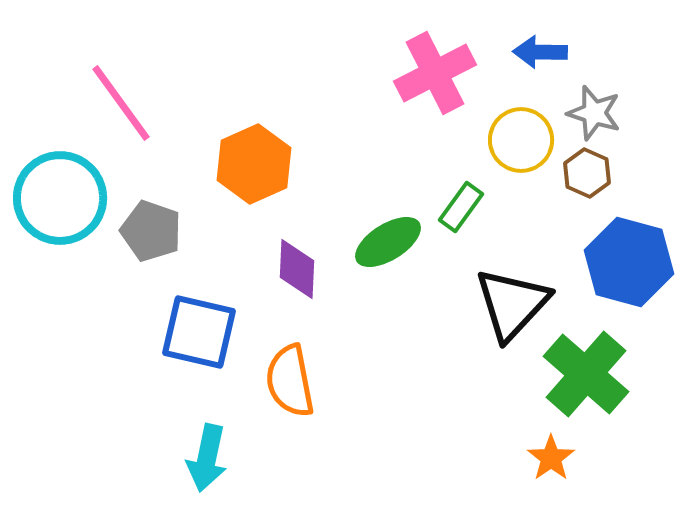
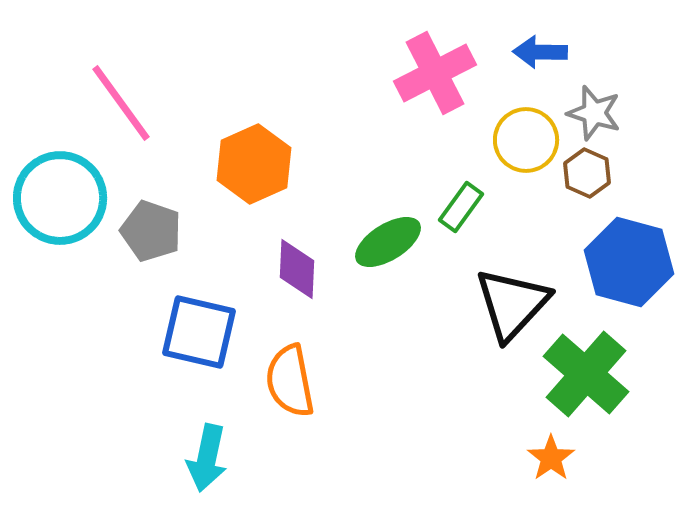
yellow circle: moved 5 px right
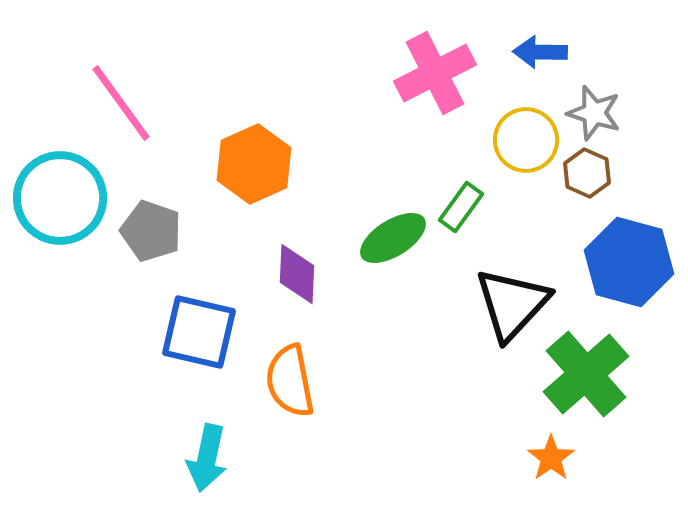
green ellipse: moved 5 px right, 4 px up
purple diamond: moved 5 px down
green cross: rotated 8 degrees clockwise
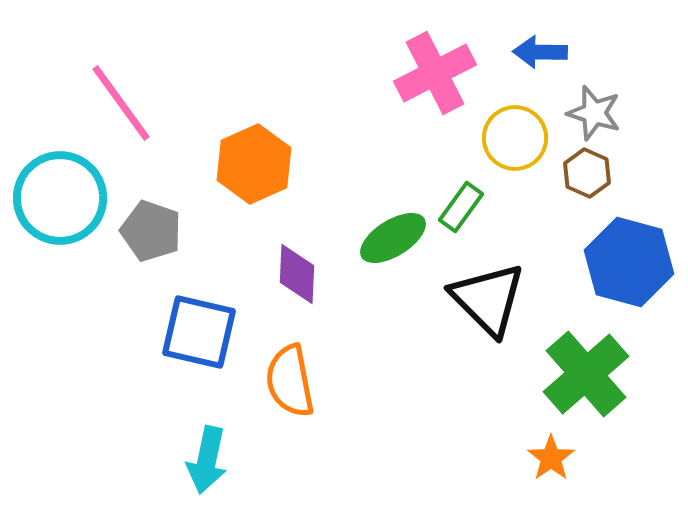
yellow circle: moved 11 px left, 2 px up
black triangle: moved 24 px left, 5 px up; rotated 28 degrees counterclockwise
cyan arrow: moved 2 px down
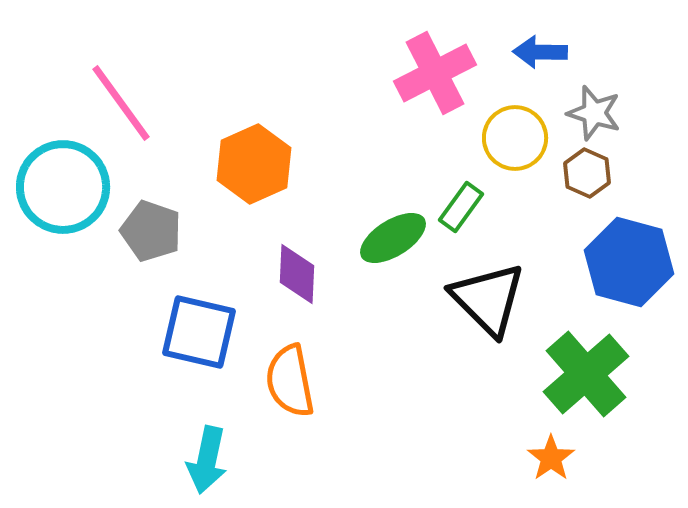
cyan circle: moved 3 px right, 11 px up
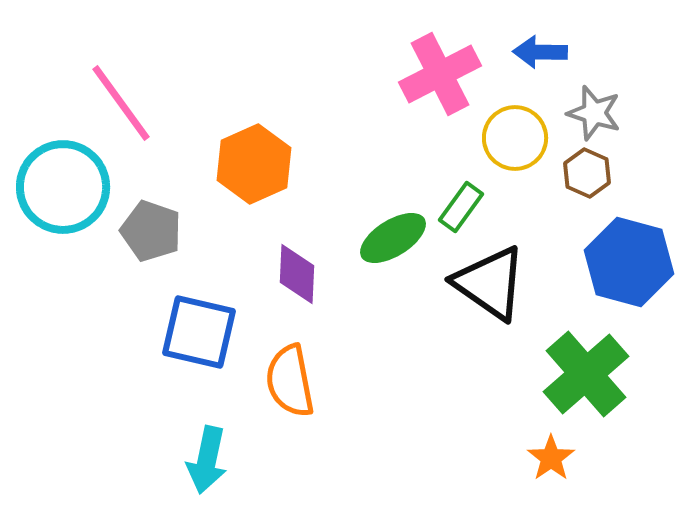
pink cross: moved 5 px right, 1 px down
black triangle: moved 2 px right, 16 px up; rotated 10 degrees counterclockwise
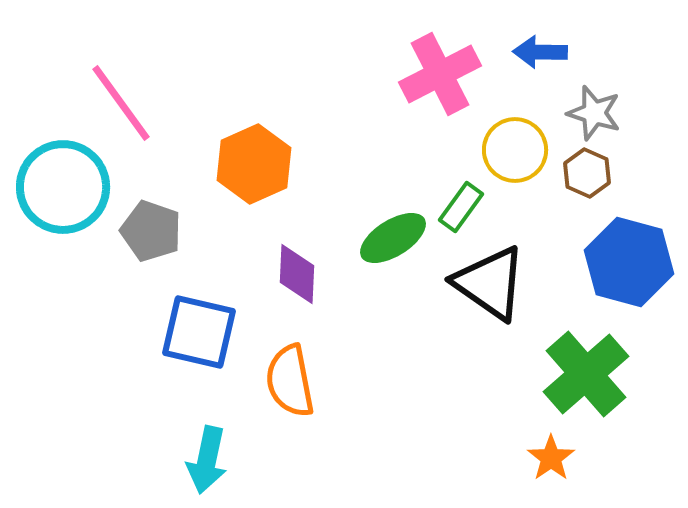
yellow circle: moved 12 px down
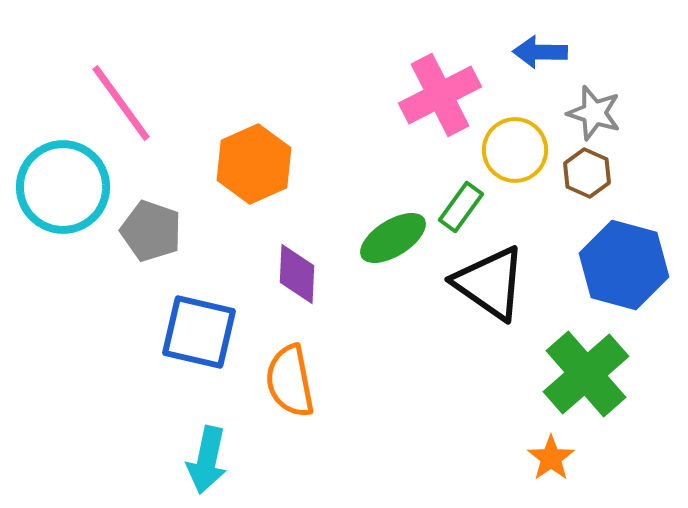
pink cross: moved 21 px down
blue hexagon: moved 5 px left, 3 px down
